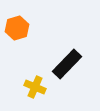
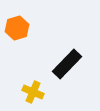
yellow cross: moved 2 px left, 5 px down
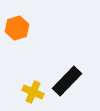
black rectangle: moved 17 px down
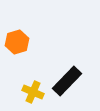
orange hexagon: moved 14 px down
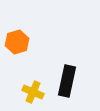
black rectangle: rotated 32 degrees counterclockwise
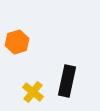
yellow cross: rotated 15 degrees clockwise
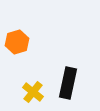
black rectangle: moved 1 px right, 2 px down
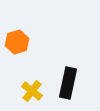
yellow cross: moved 1 px left, 1 px up
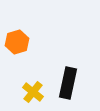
yellow cross: moved 1 px right, 1 px down
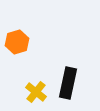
yellow cross: moved 3 px right
